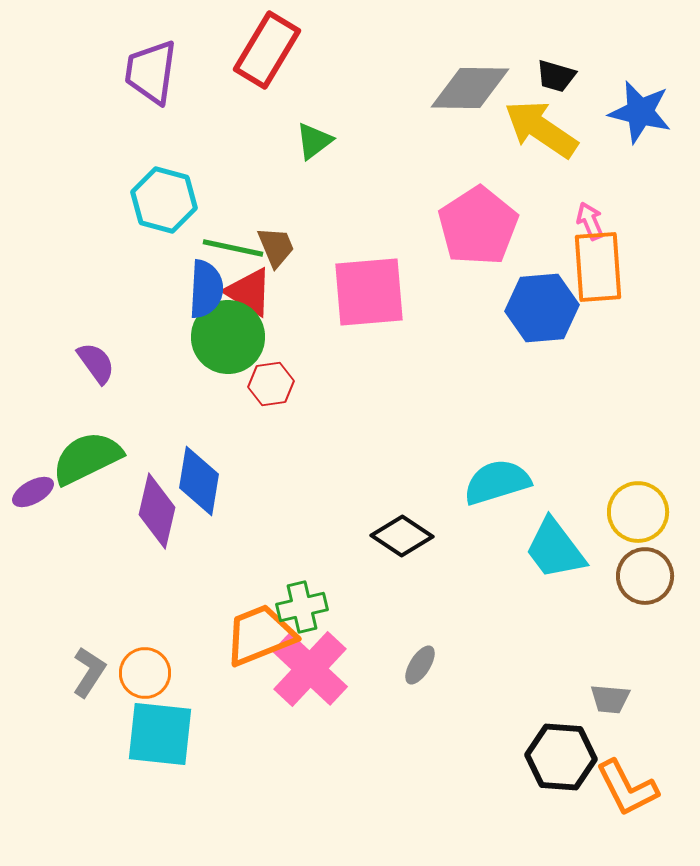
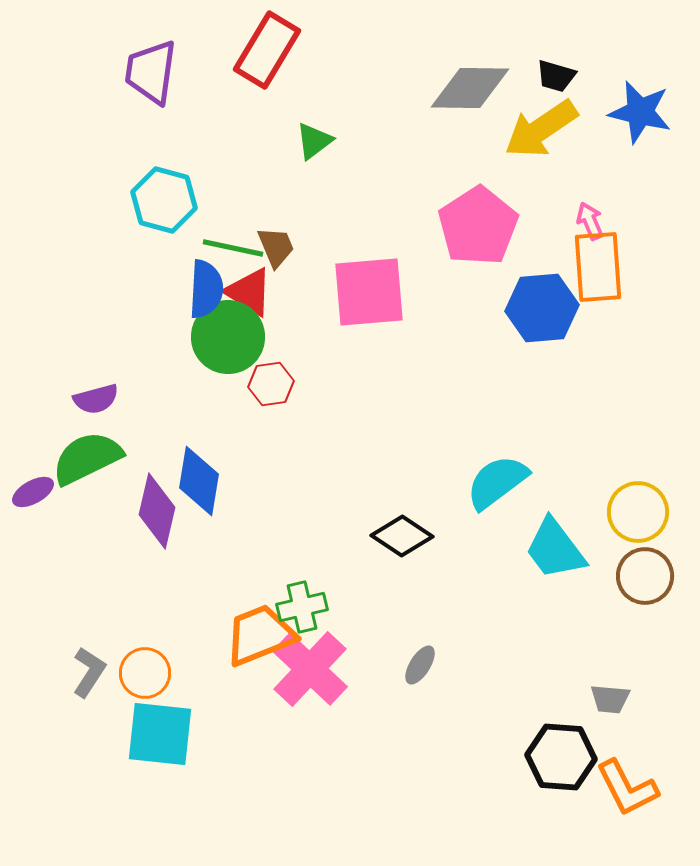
yellow arrow: rotated 68 degrees counterclockwise
purple semicircle: moved 36 px down; rotated 111 degrees clockwise
cyan semicircle: rotated 20 degrees counterclockwise
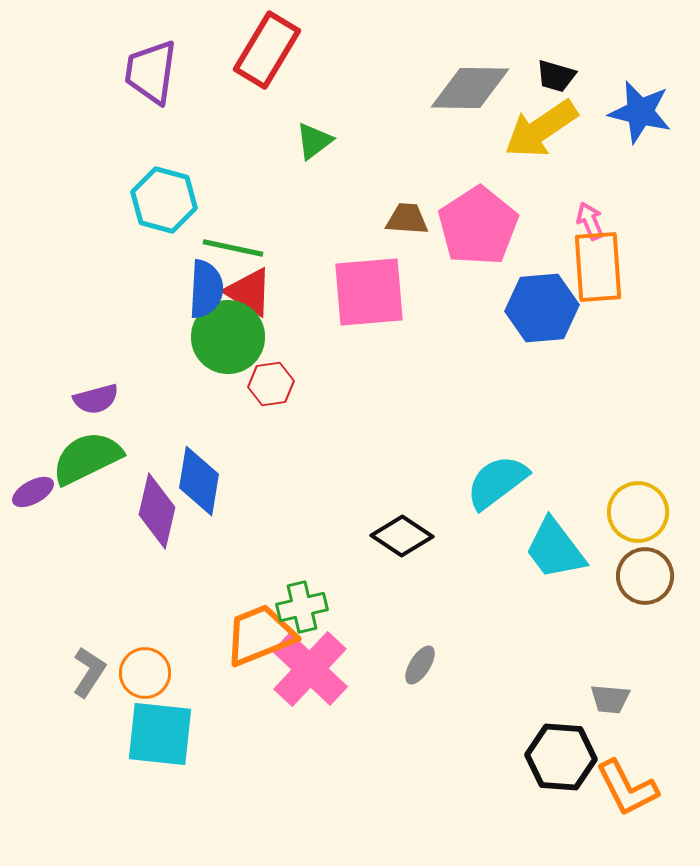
brown trapezoid: moved 131 px right, 28 px up; rotated 63 degrees counterclockwise
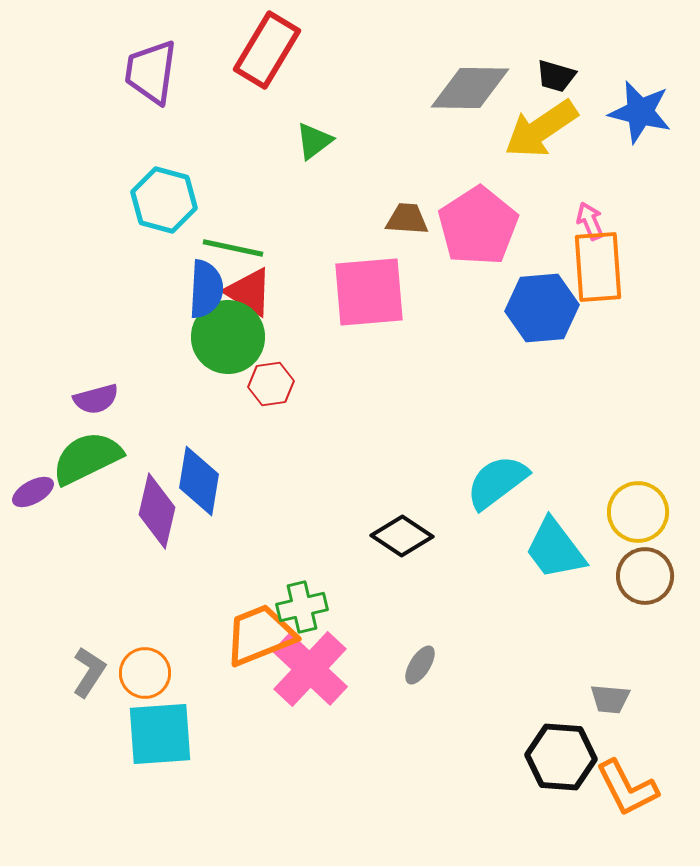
cyan square: rotated 10 degrees counterclockwise
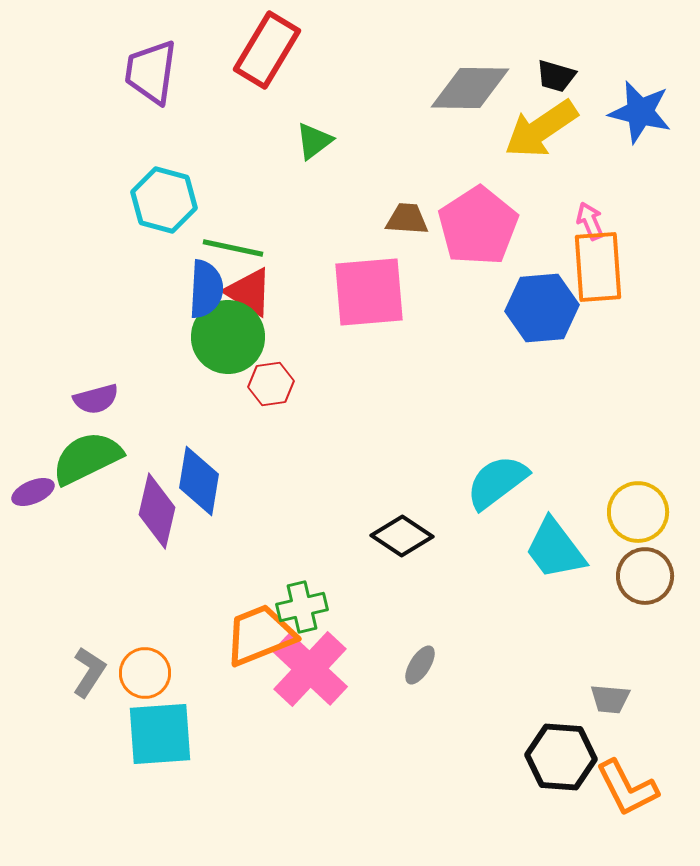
purple ellipse: rotated 6 degrees clockwise
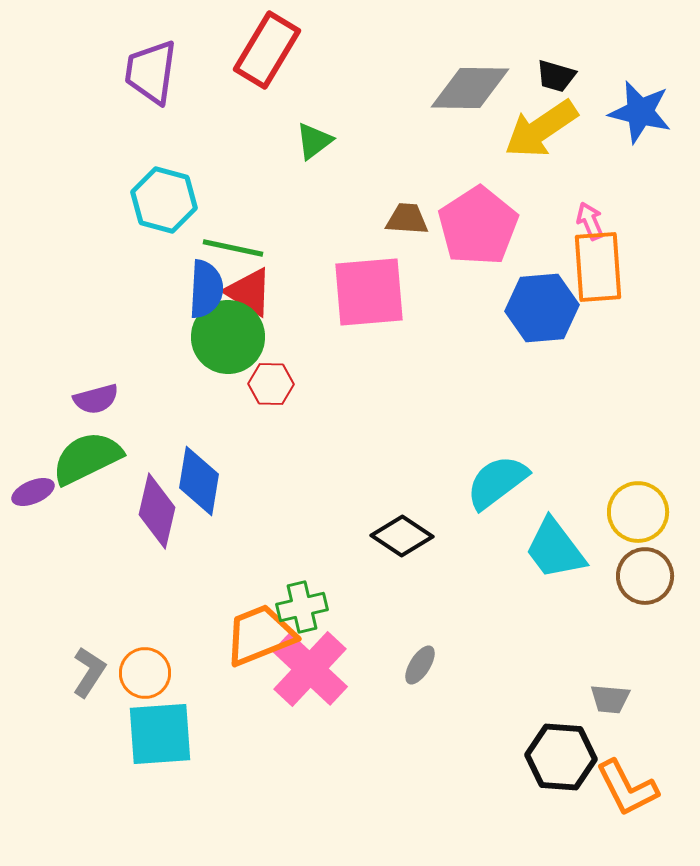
red hexagon: rotated 9 degrees clockwise
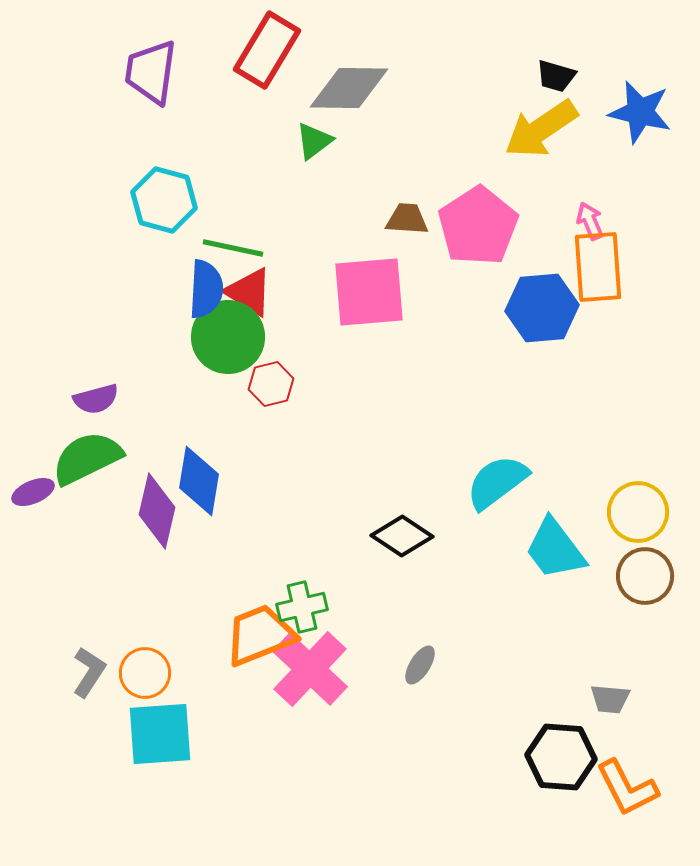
gray diamond: moved 121 px left
red hexagon: rotated 15 degrees counterclockwise
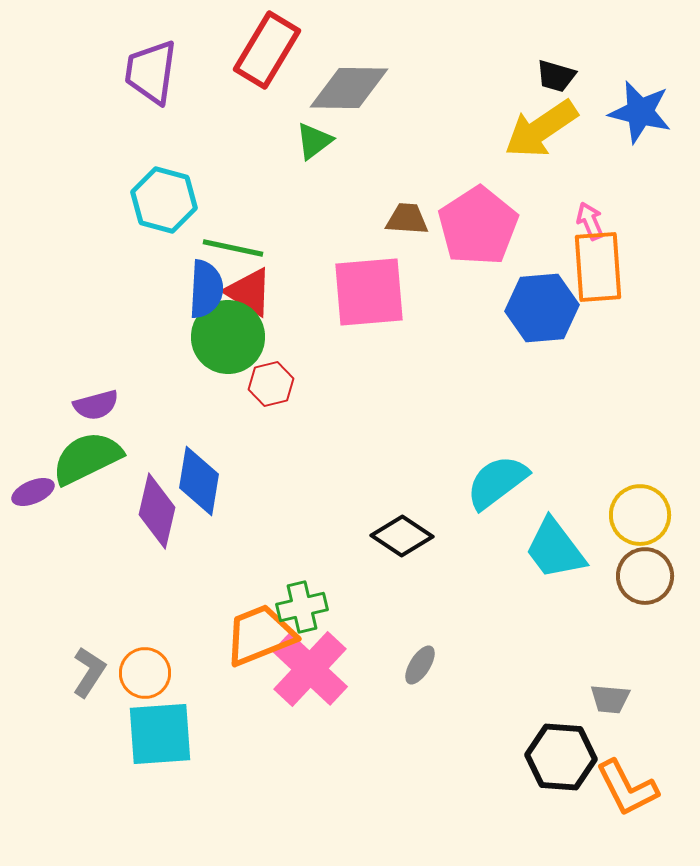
purple semicircle: moved 6 px down
yellow circle: moved 2 px right, 3 px down
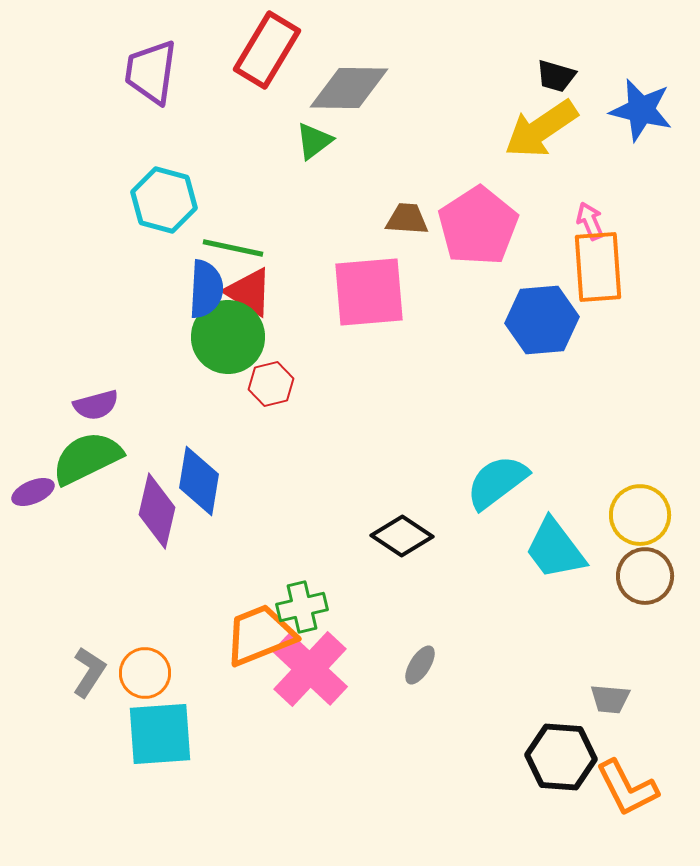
blue star: moved 1 px right, 2 px up
blue hexagon: moved 12 px down
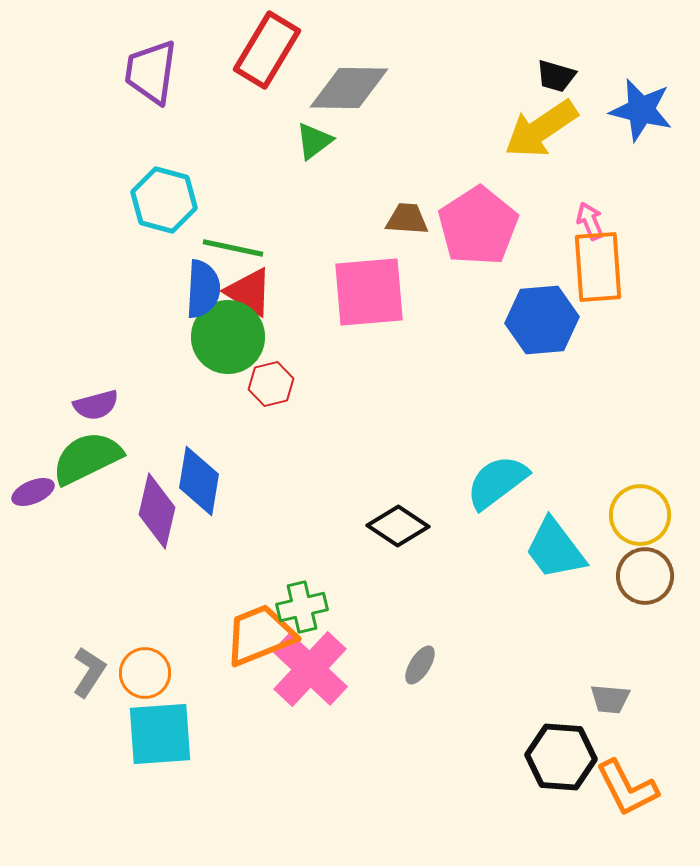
blue semicircle: moved 3 px left
black diamond: moved 4 px left, 10 px up
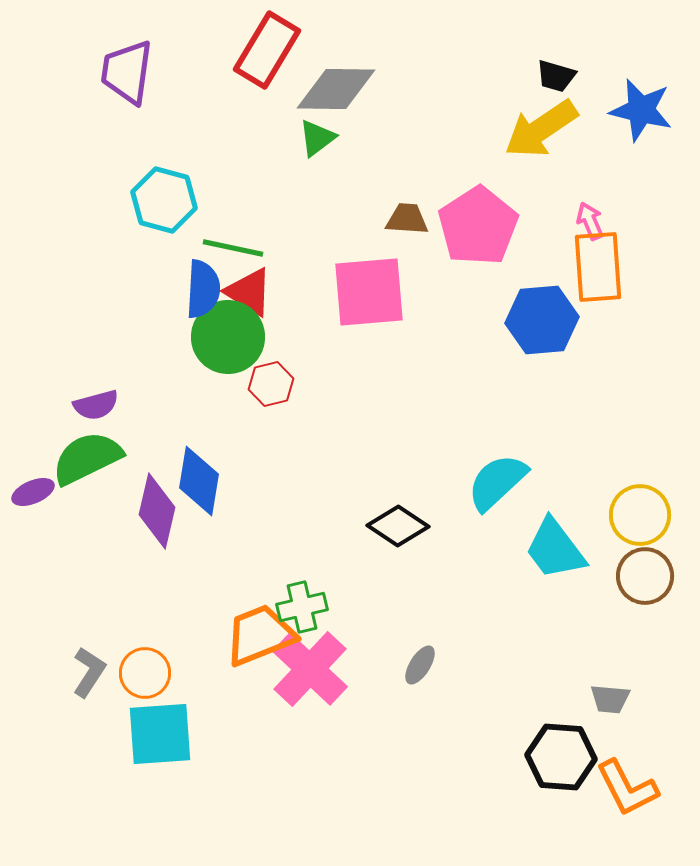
purple trapezoid: moved 24 px left
gray diamond: moved 13 px left, 1 px down
green triangle: moved 3 px right, 3 px up
cyan semicircle: rotated 6 degrees counterclockwise
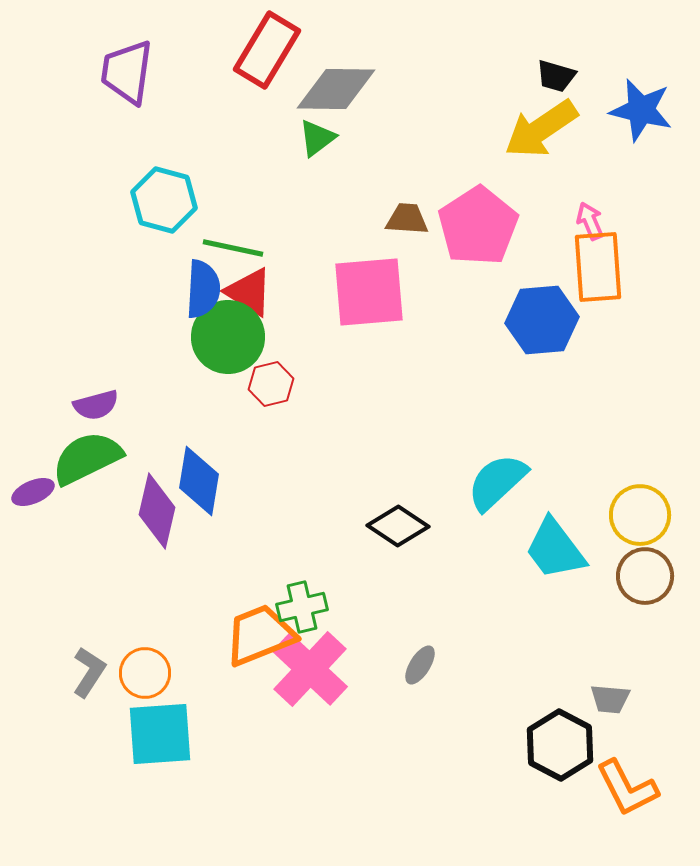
black hexagon: moved 1 px left, 12 px up; rotated 24 degrees clockwise
